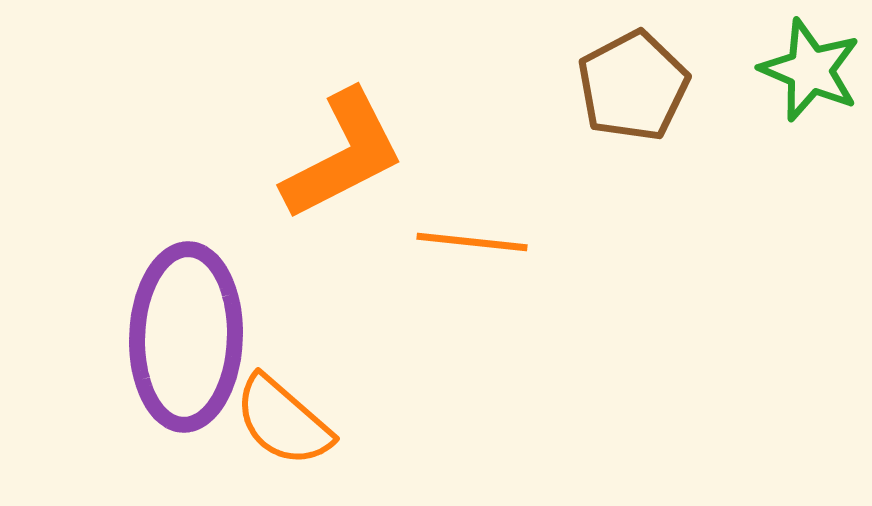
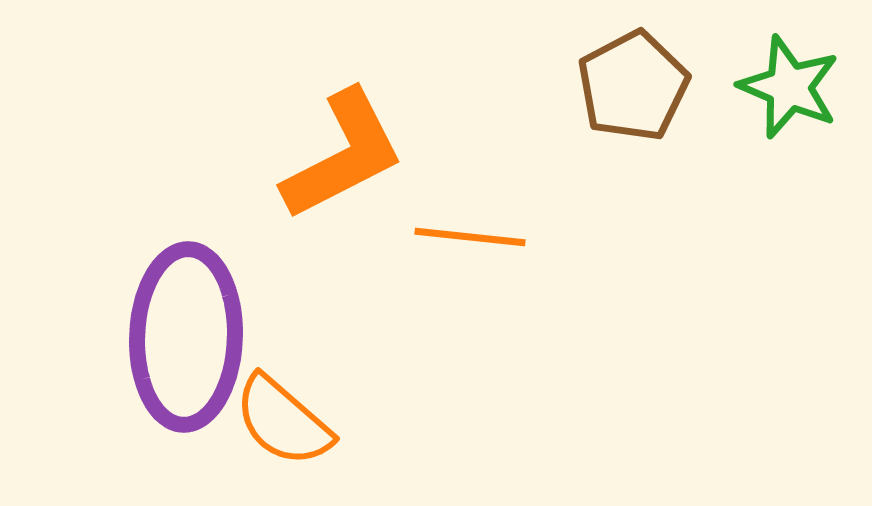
green star: moved 21 px left, 17 px down
orange line: moved 2 px left, 5 px up
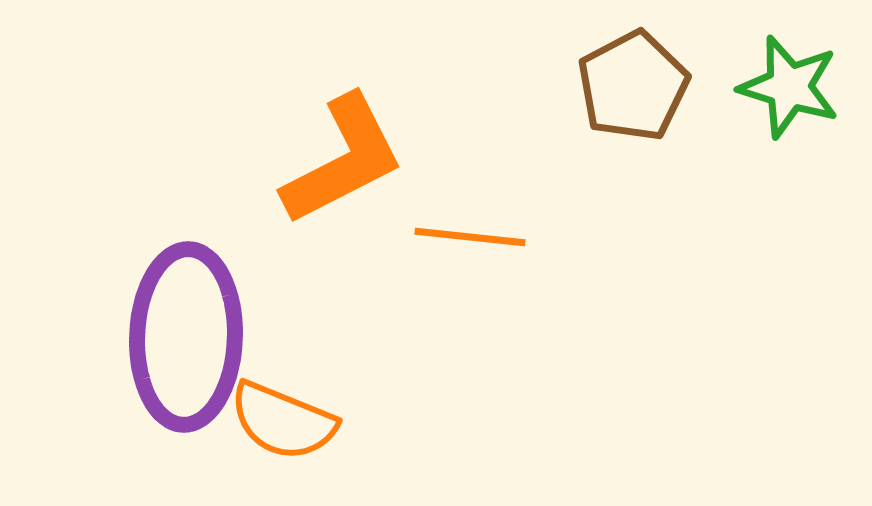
green star: rotated 6 degrees counterclockwise
orange L-shape: moved 5 px down
orange semicircle: rotated 19 degrees counterclockwise
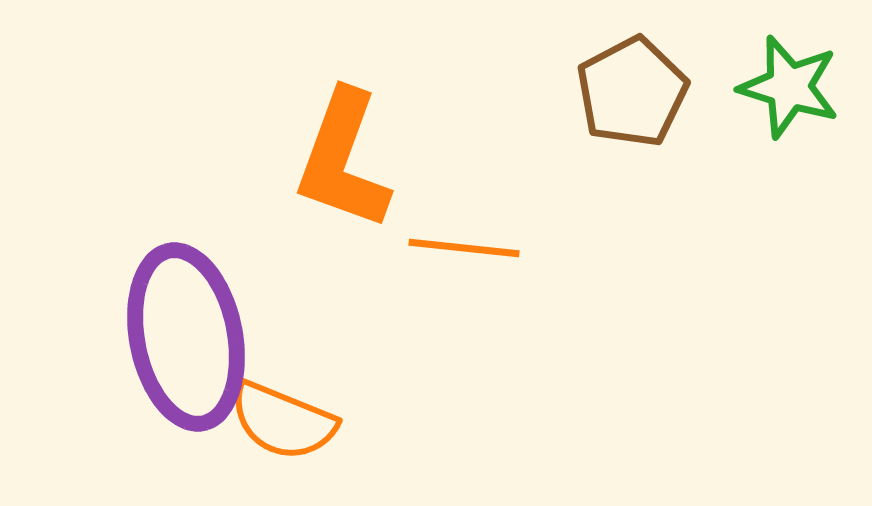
brown pentagon: moved 1 px left, 6 px down
orange L-shape: rotated 137 degrees clockwise
orange line: moved 6 px left, 11 px down
purple ellipse: rotated 13 degrees counterclockwise
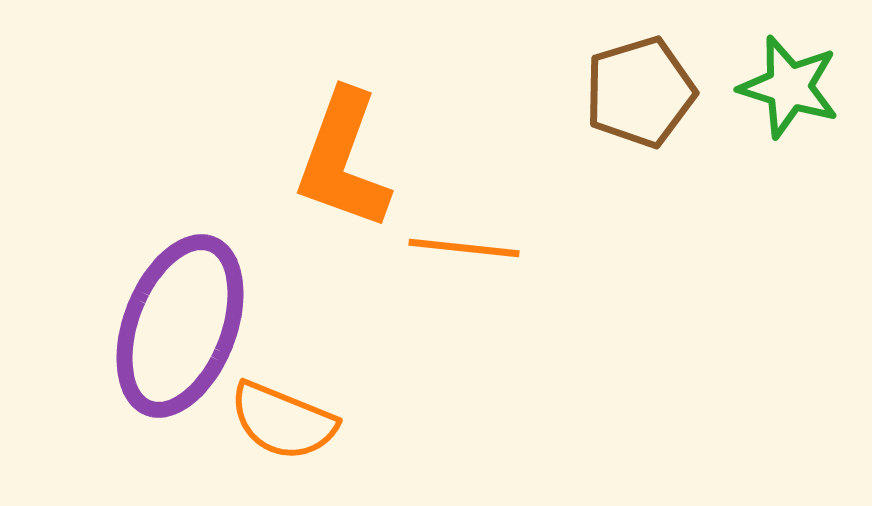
brown pentagon: moved 8 px right; rotated 11 degrees clockwise
purple ellipse: moved 6 px left, 11 px up; rotated 32 degrees clockwise
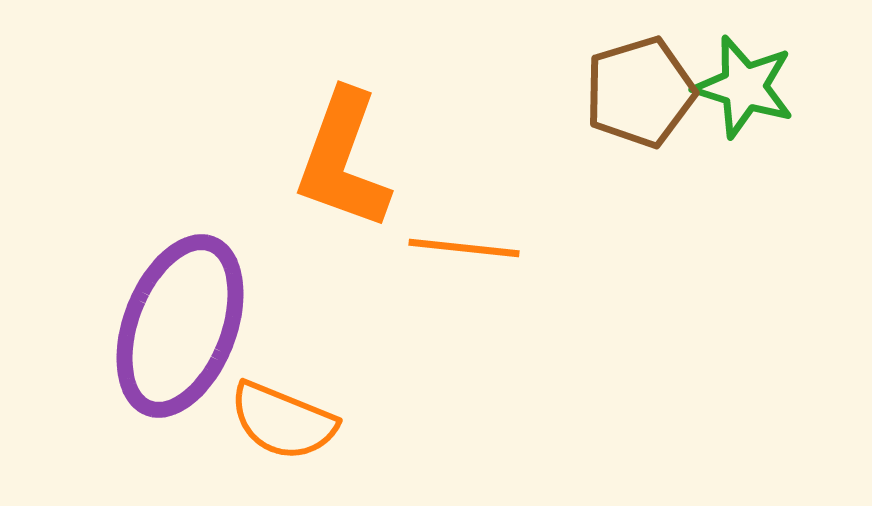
green star: moved 45 px left
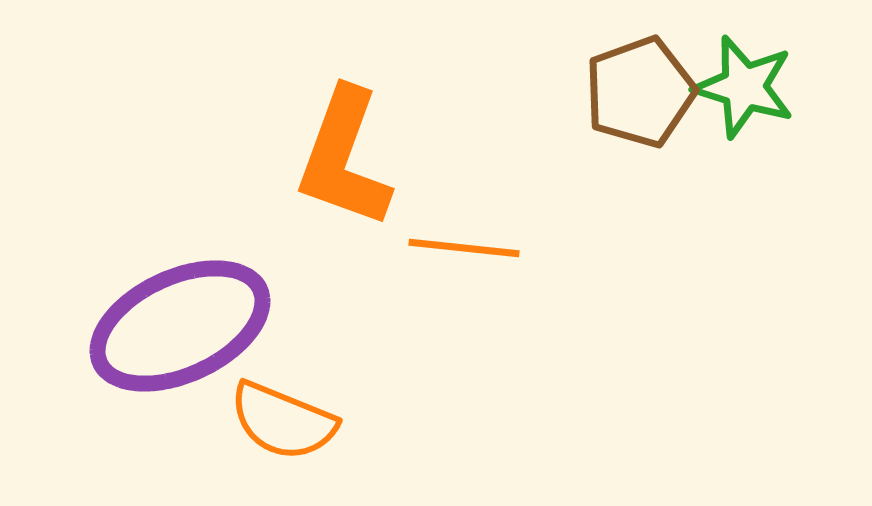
brown pentagon: rotated 3 degrees counterclockwise
orange L-shape: moved 1 px right, 2 px up
purple ellipse: rotated 44 degrees clockwise
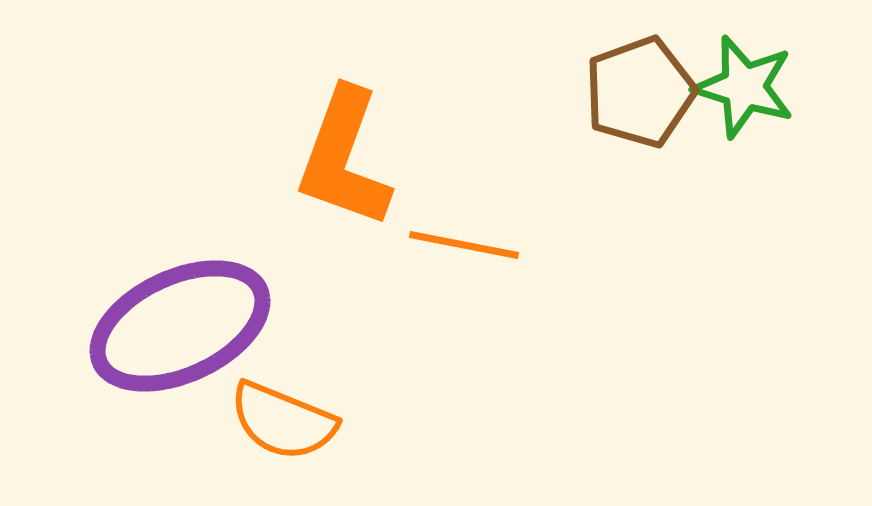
orange line: moved 3 px up; rotated 5 degrees clockwise
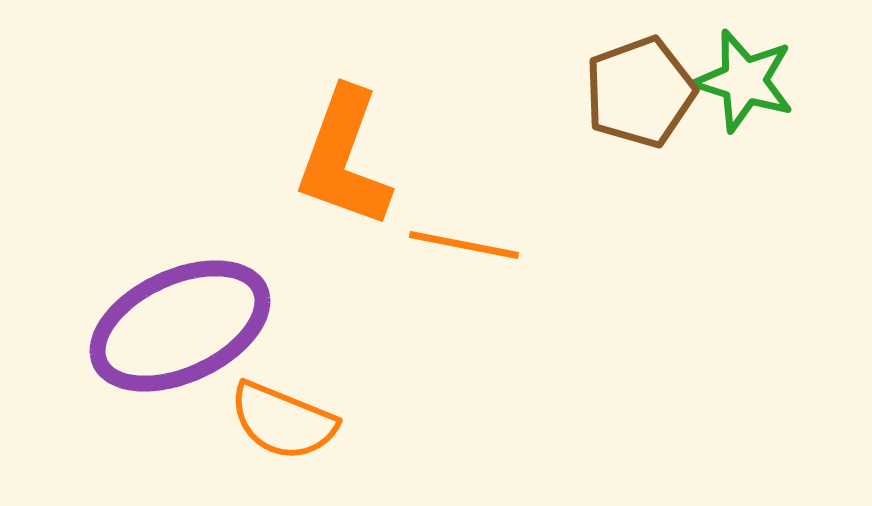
green star: moved 6 px up
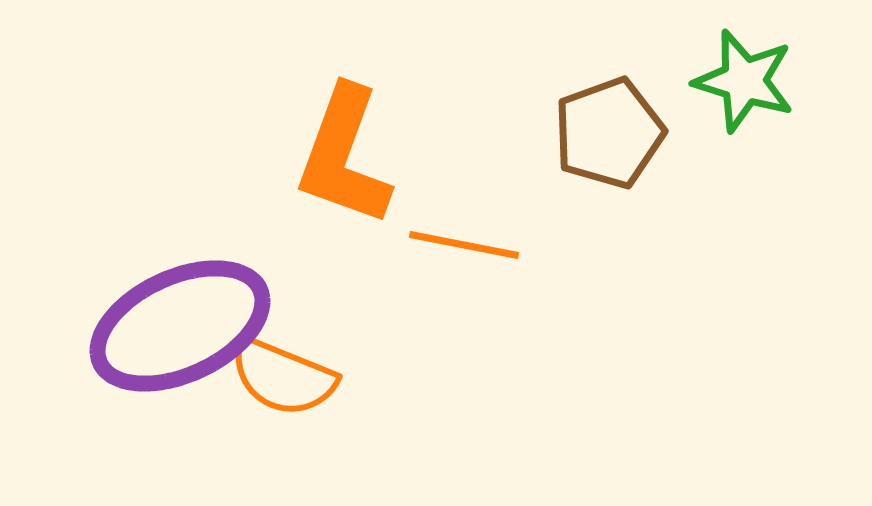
brown pentagon: moved 31 px left, 41 px down
orange L-shape: moved 2 px up
orange semicircle: moved 44 px up
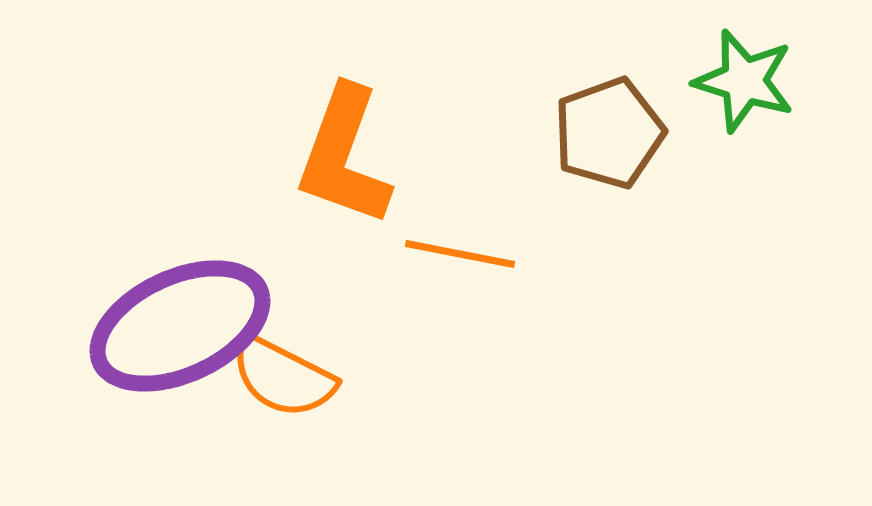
orange line: moved 4 px left, 9 px down
orange semicircle: rotated 5 degrees clockwise
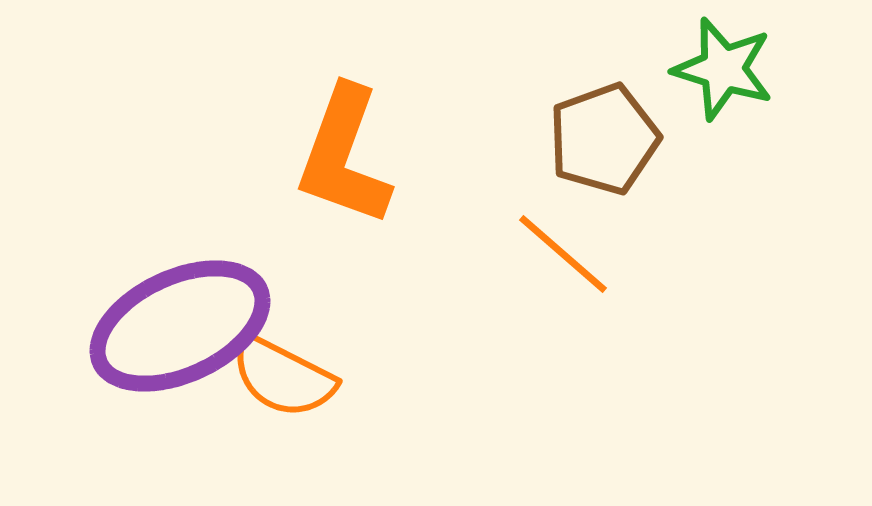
green star: moved 21 px left, 12 px up
brown pentagon: moved 5 px left, 6 px down
orange line: moved 103 px right; rotated 30 degrees clockwise
